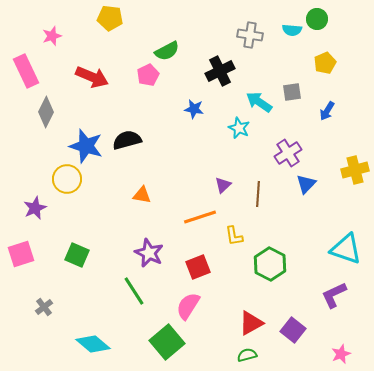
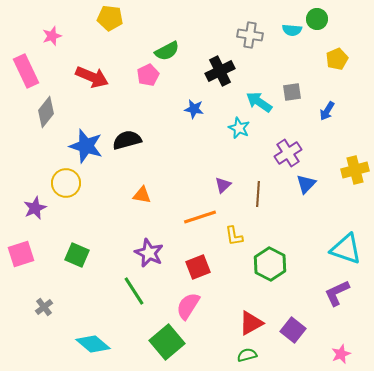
yellow pentagon at (325, 63): moved 12 px right, 4 px up
gray diamond at (46, 112): rotated 12 degrees clockwise
yellow circle at (67, 179): moved 1 px left, 4 px down
purple L-shape at (334, 295): moved 3 px right, 2 px up
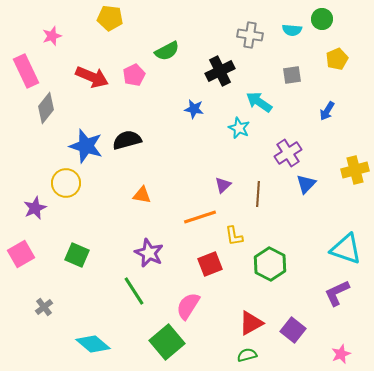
green circle at (317, 19): moved 5 px right
pink pentagon at (148, 75): moved 14 px left
gray square at (292, 92): moved 17 px up
gray diamond at (46, 112): moved 4 px up
pink square at (21, 254): rotated 12 degrees counterclockwise
red square at (198, 267): moved 12 px right, 3 px up
